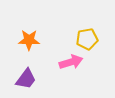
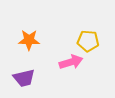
yellow pentagon: moved 1 px right, 2 px down; rotated 15 degrees clockwise
purple trapezoid: moved 2 px left, 1 px up; rotated 40 degrees clockwise
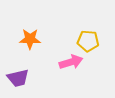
orange star: moved 1 px right, 1 px up
purple trapezoid: moved 6 px left
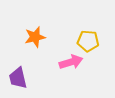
orange star: moved 5 px right, 2 px up; rotated 15 degrees counterclockwise
purple trapezoid: rotated 90 degrees clockwise
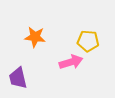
orange star: rotated 20 degrees clockwise
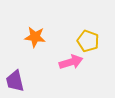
yellow pentagon: rotated 15 degrees clockwise
purple trapezoid: moved 3 px left, 3 px down
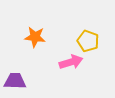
purple trapezoid: rotated 105 degrees clockwise
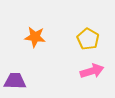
yellow pentagon: moved 2 px up; rotated 10 degrees clockwise
pink arrow: moved 21 px right, 9 px down
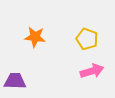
yellow pentagon: moved 1 px left; rotated 10 degrees counterclockwise
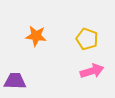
orange star: moved 1 px right, 1 px up
